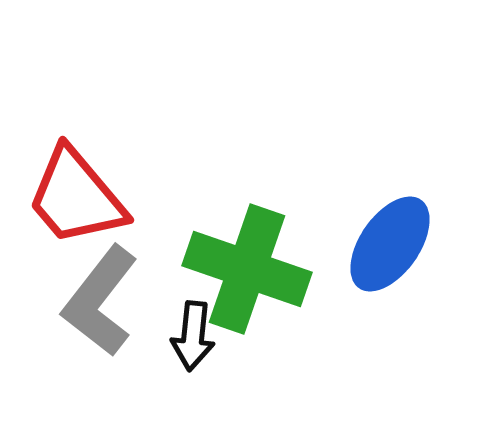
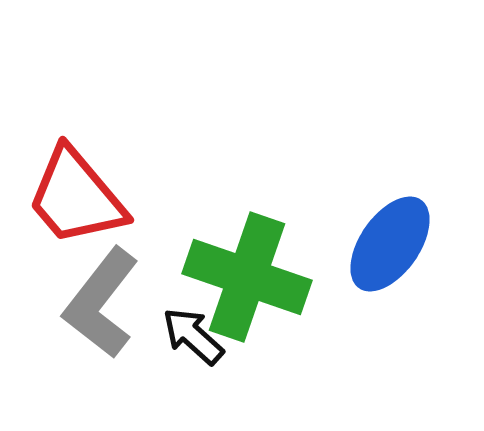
green cross: moved 8 px down
gray L-shape: moved 1 px right, 2 px down
black arrow: rotated 126 degrees clockwise
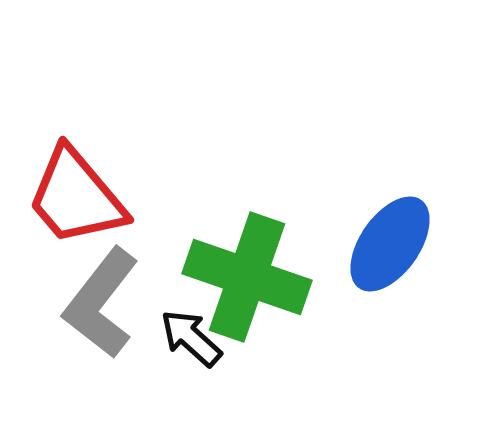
black arrow: moved 2 px left, 2 px down
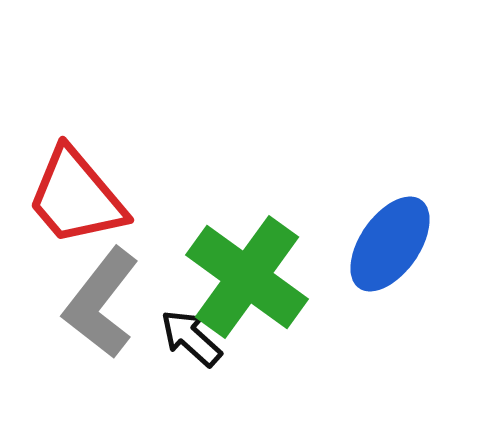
green cross: rotated 17 degrees clockwise
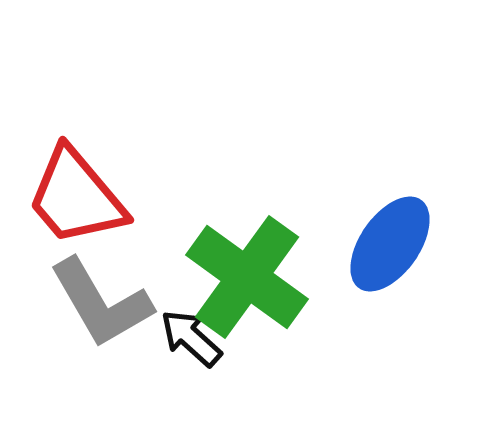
gray L-shape: rotated 68 degrees counterclockwise
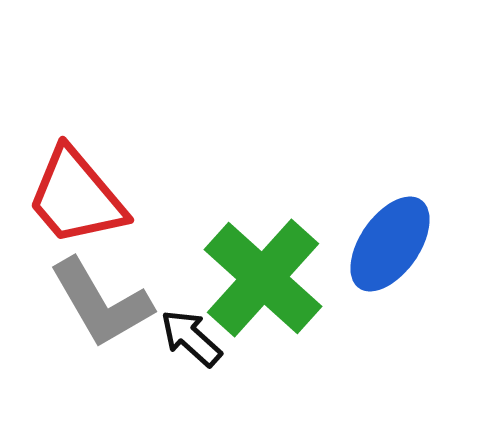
green cross: moved 16 px right, 1 px down; rotated 6 degrees clockwise
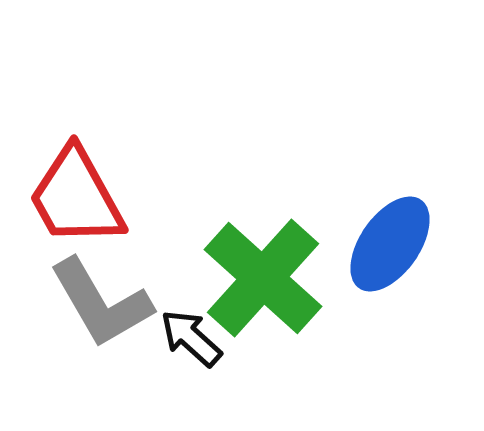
red trapezoid: rotated 11 degrees clockwise
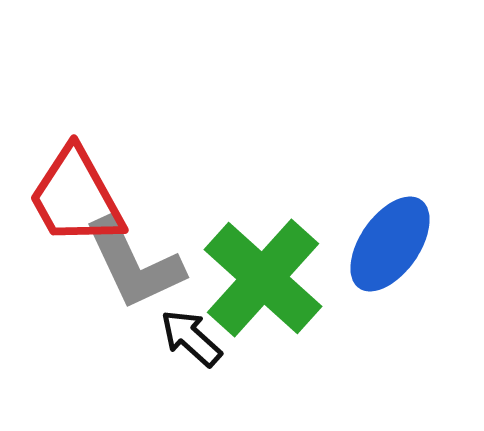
gray L-shape: moved 33 px right, 39 px up; rotated 5 degrees clockwise
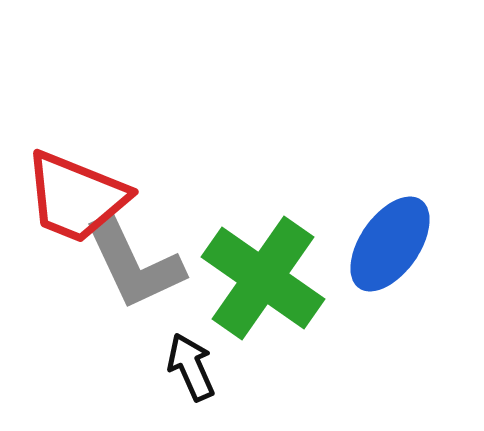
red trapezoid: rotated 39 degrees counterclockwise
green cross: rotated 7 degrees counterclockwise
black arrow: moved 29 px down; rotated 24 degrees clockwise
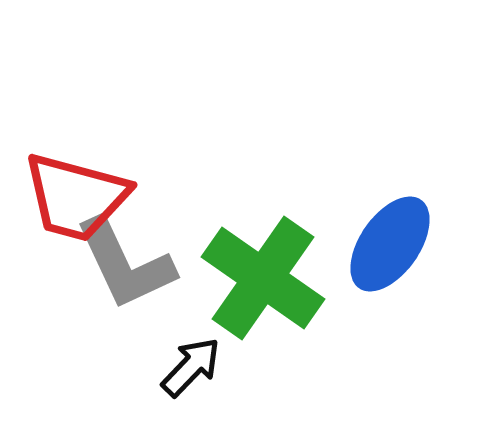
red trapezoid: rotated 7 degrees counterclockwise
gray L-shape: moved 9 px left
black arrow: rotated 68 degrees clockwise
